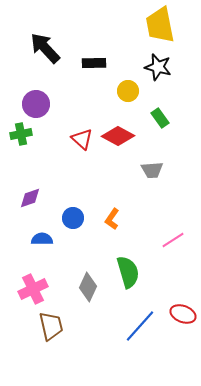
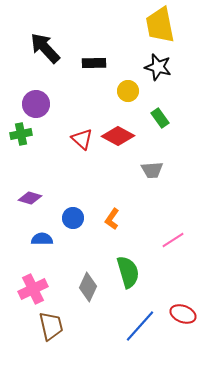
purple diamond: rotated 35 degrees clockwise
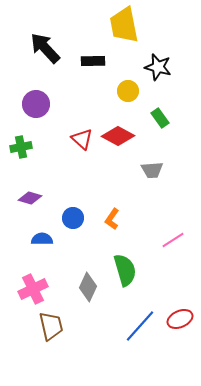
yellow trapezoid: moved 36 px left
black rectangle: moved 1 px left, 2 px up
green cross: moved 13 px down
green semicircle: moved 3 px left, 2 px up
red ellipse: moved 3 px left, 5 px down; rotated 45 degrees counterclockwise
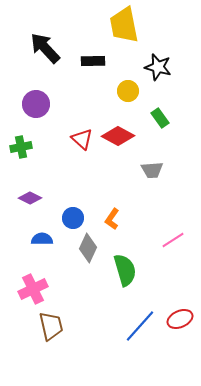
purple diamond: rotated 10 degrees clockwise
gray diamond: moved 39 px up
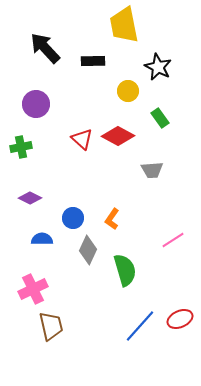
black star: rotated 12 degrees clockwise
gray diamond: moved 2 px down
